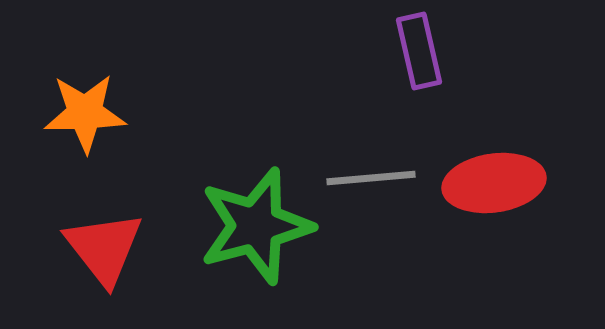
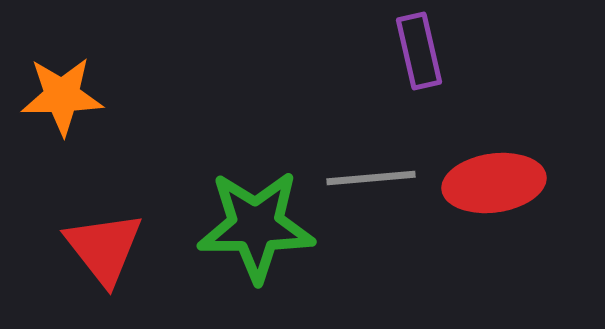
orange star: moved 23 px left, 17 px up
green star: rotated 15 degrees clockwise
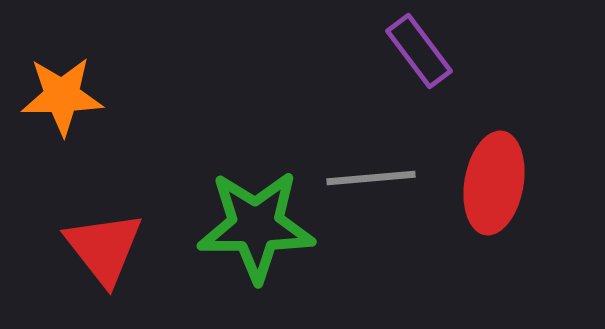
purple rectangle: rotated 24 degrees counterclockwise
red ellipse: rotated 72 degrees counterclockwise
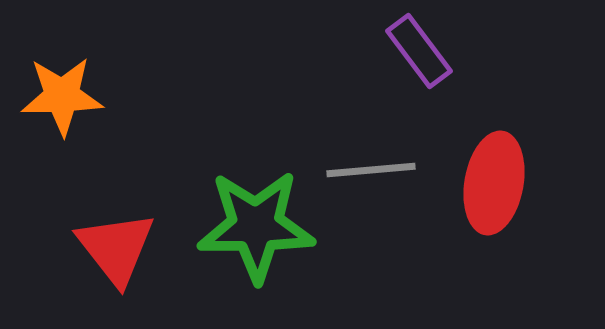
gray line: moved 8 px up
red triangle: moved 12 px right
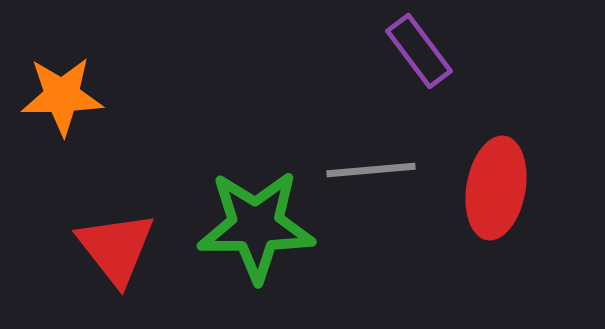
red ellipse: moved 2 px right, 5 px down
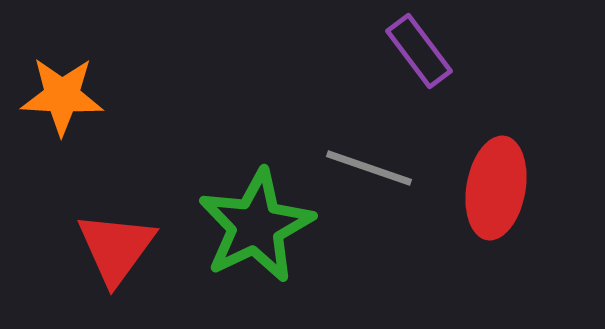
orange star: rotated 4 degrees clockwise
gray line: moved 2 px left, 2 px up; rotated 24 degrees clockwise
green star: rotated 26 degrees counterclockwise
red triangle: rotated 14 degrees clockwise
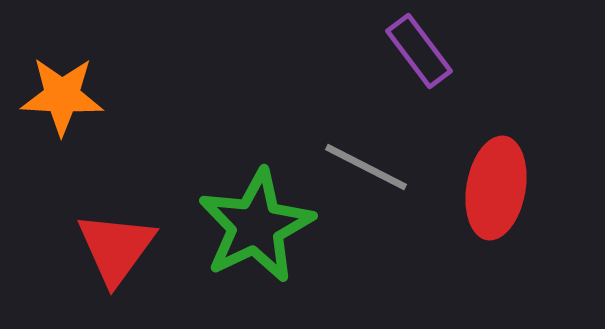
gray line: moved 3 px left, 1 px up; rotated 8 degrees clockwise
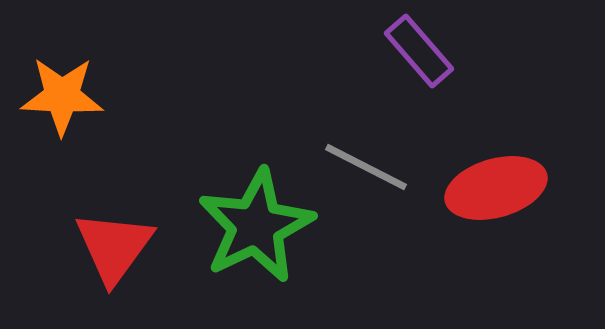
purple rectangle: rotated 4 degrees counterclockwise
red ellipse: rotated 64 degrees clockwise
red triangle: moved 2 px left, 1 px up
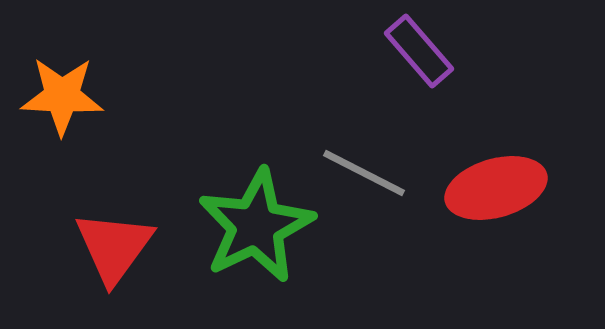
gray line: moved 2 px left, 6 px down
